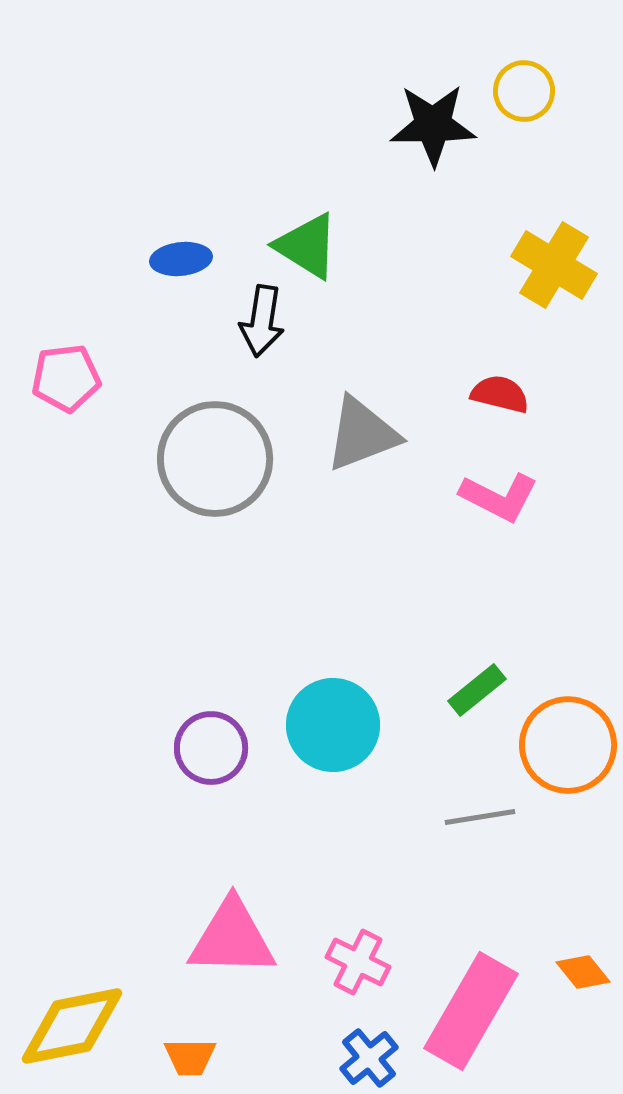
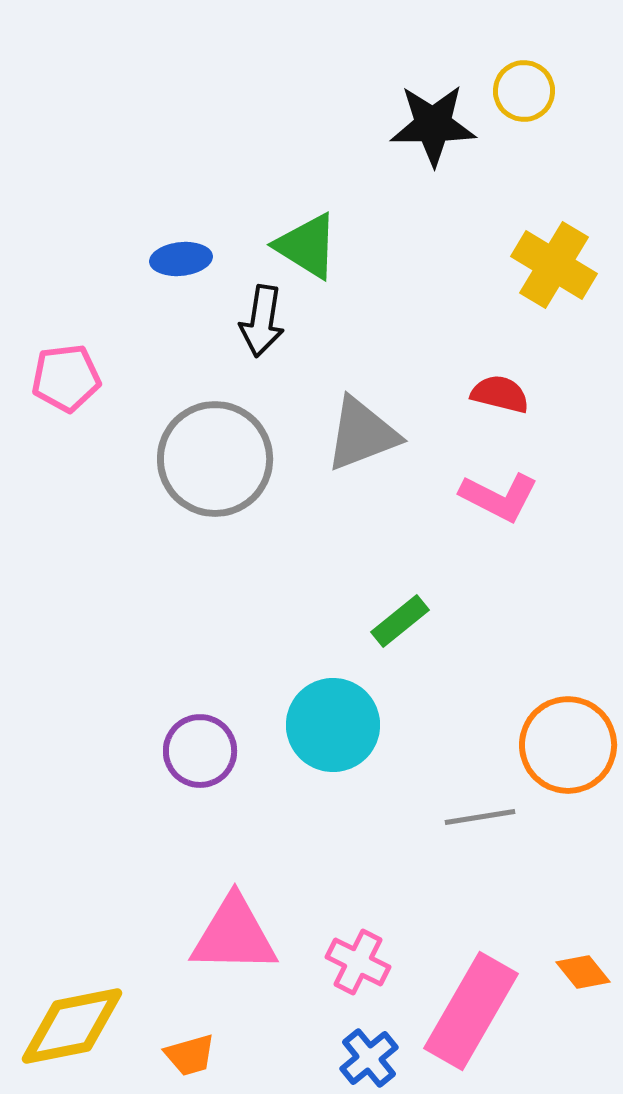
green rectangle: moved 77 px left, 69 px up
purple circle: moved 11 px left, 3 px down
pink triangle: moved 2 px right, 3 px up
orange trapezoid: moved 2 px up; rotated 16 degrees counterclockwise
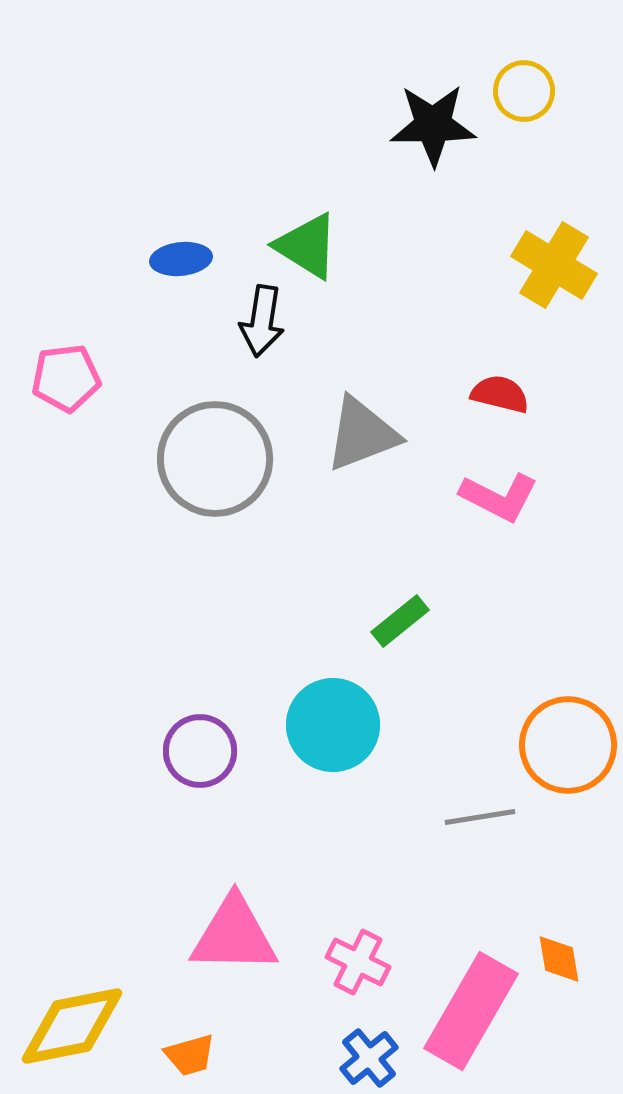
orange diamond: moved 24 px left, 13 px up; rotated 30 degrees clockwise
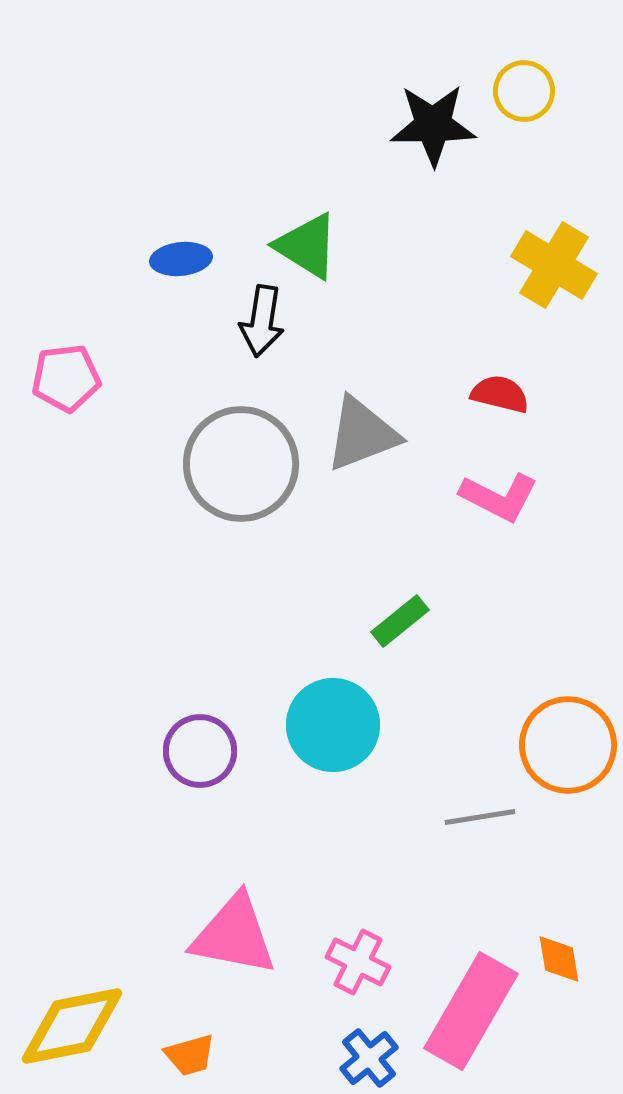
gray circle: moved 26 px right, 5 px down
pink triangle: rotated 10 degrees clockwise
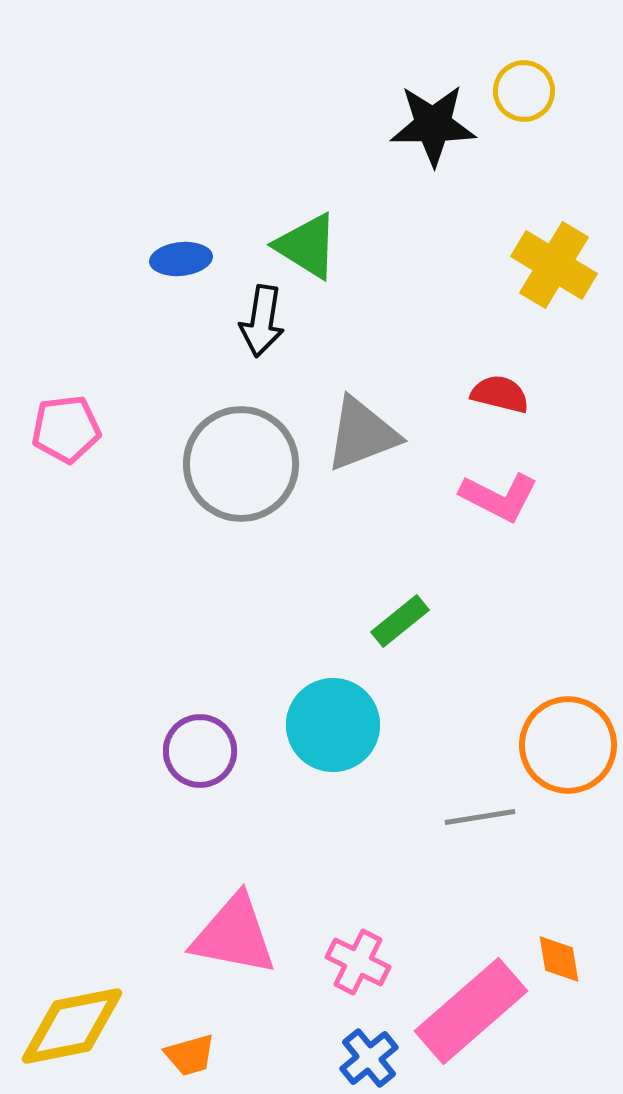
pink pentagon: moved 51 px down
pink rectangle: rotated 19 degrees clockwise
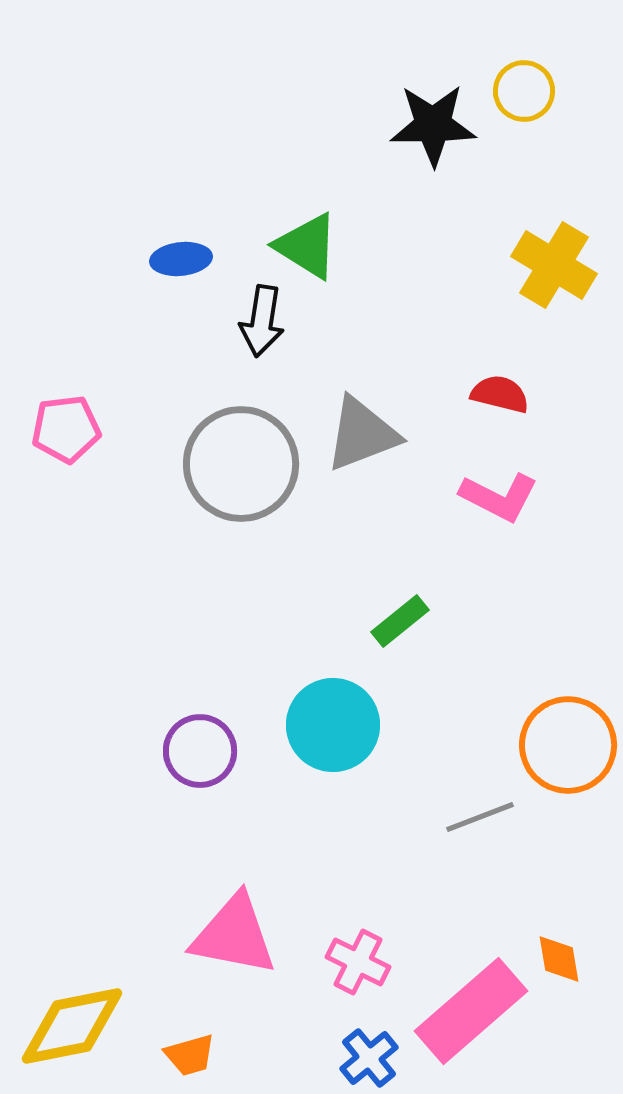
gray line: rotated 12 degrees counterclockwise
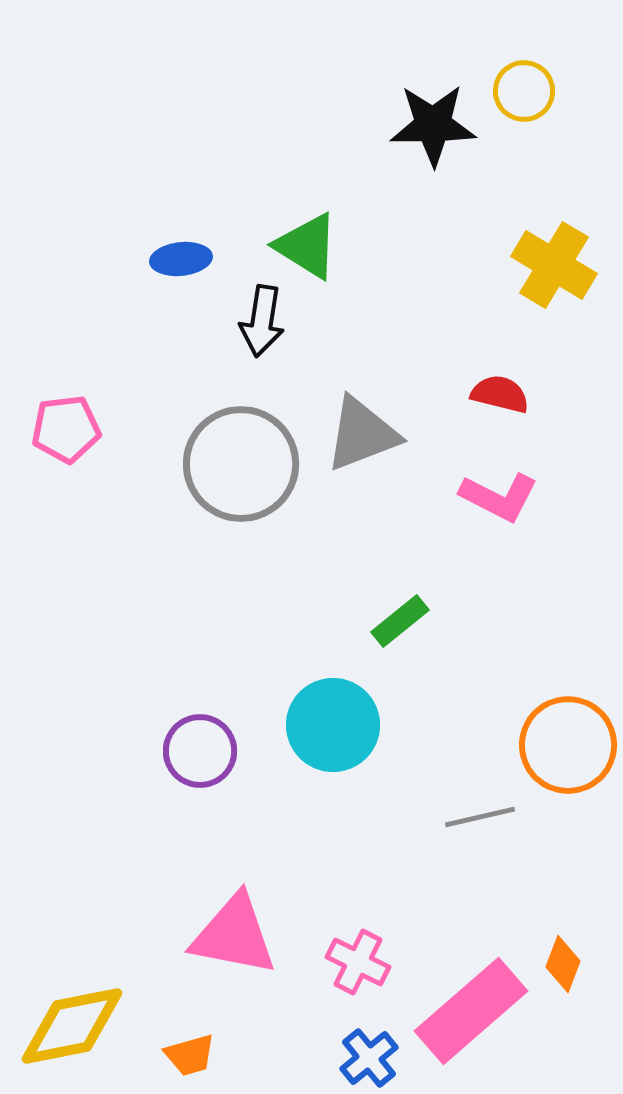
gray line: rotated 8 degrees clockwise
orange diamond: moved 4 px right, 5 px down; rotated 30 degrees clockwise
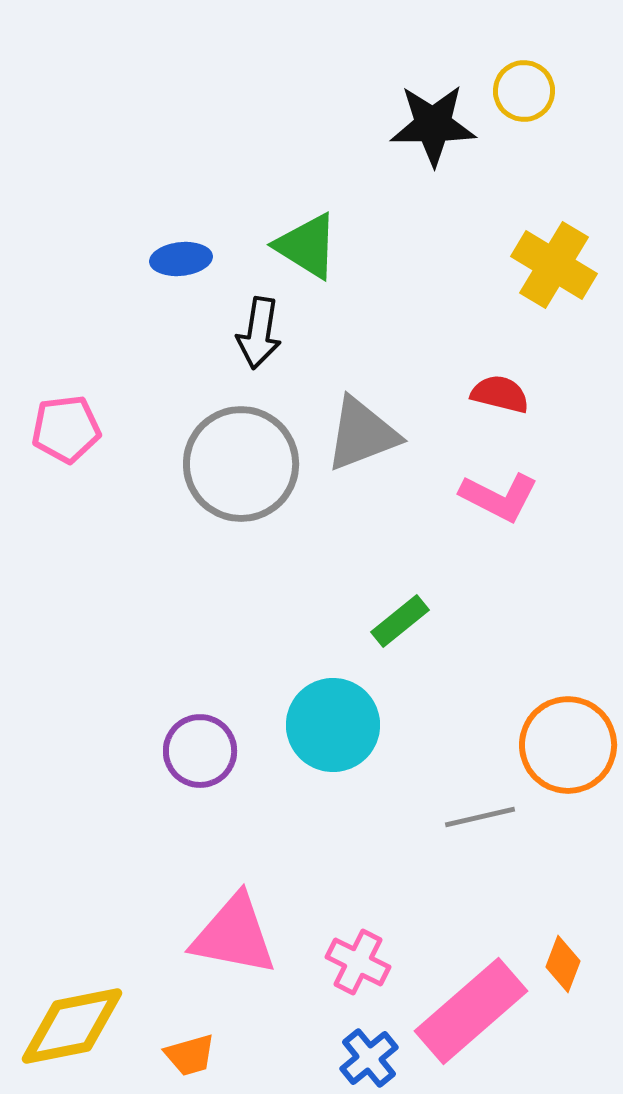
black arrow: moved 3 px left, 12 px down
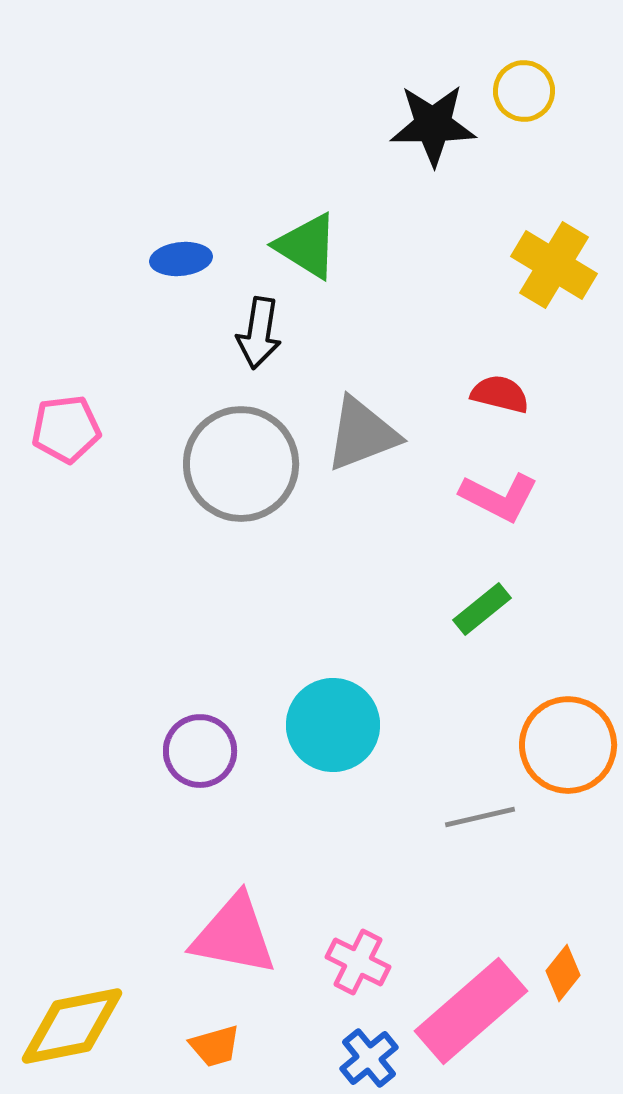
green rectangle: moved 82 px right, 12 px up
orange diamond: moved 9 px down; rotated 18 degrees clockwise
orange trapezoid: moved 25 px right, 9 px up
